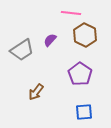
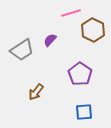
pink line: rotated 24 degrees counterclockwise
brown hexagon: moved 8 px right, 5 px up
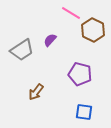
pink line: rotated 48 degrees clockwise
purple pentagon: rotated 20 degrees counterclockwise
blue square: rotated 12 degrees clockwise
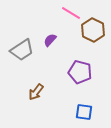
purple pentagon: moved 2 px up
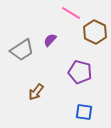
brown hexagon: moved 2 px right, 2 px down
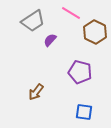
gray trapezoid: moved 11 px right, 29 px up
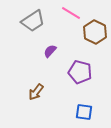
purple semicircle: moved 11 px down
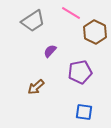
purple pentagon: rotated 25 degrees counterclockwise
brown arrow: moved 5 px up; rotated 12 degrees clockwise
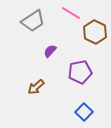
blue square: rotated 36 degrees clockwise
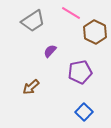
brown arrow: moved 5 px left
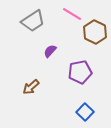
pink line: moved 1 px right, 1 px down
blue square: moved 1 px right
